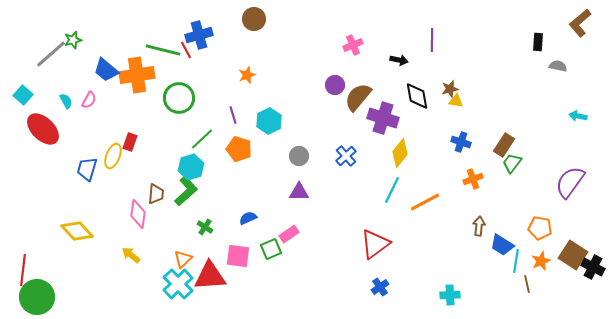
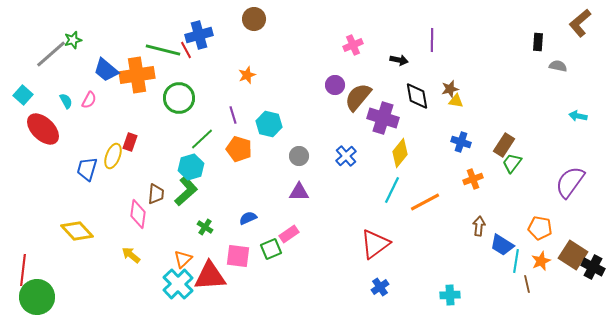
cyan hexagon at (269, 121): moved 3 px down; rotated 20 degrees counterclockwise
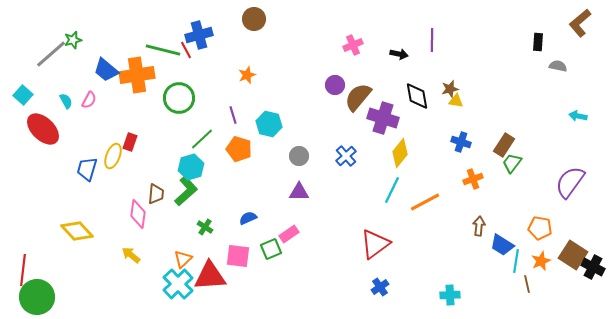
black arrow at (399, 60): moved 6 px up
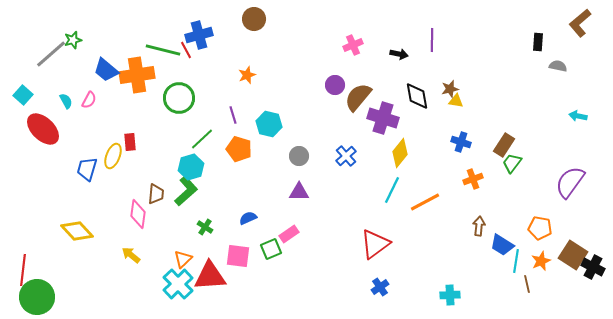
red rectangle at (130, 142): rotated 24 degrees counterclockwise
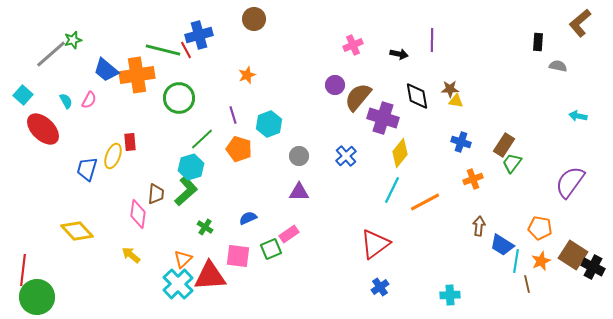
brown star at (450, 89): rotated 12 degrees clockwise
cyan hexagon at (269, 124): rotated 25 degrees clockwise
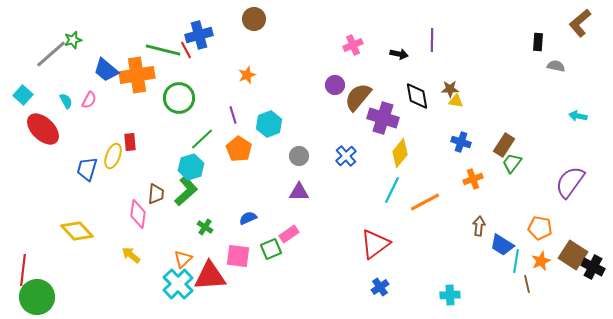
gray semicircle at (558, 66): moved 2 px left
orange pentagon at (239, 149): rotated 15 degrees clockwise
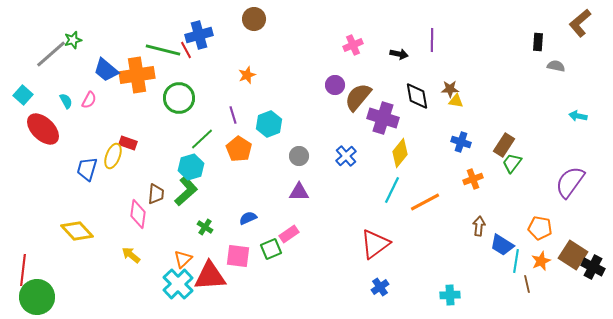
red rectangle at (130, 142): moved 2 px left, 1 px down; rotated 66 degrees counterclockwise
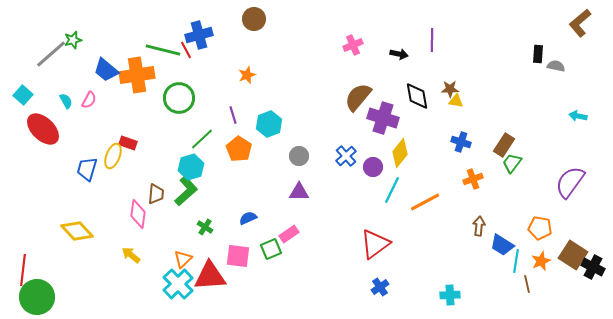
black rectangle at (538, 42): moved 12 px down
purple circle at (335, 85): moved 38 px right, 82 px down
